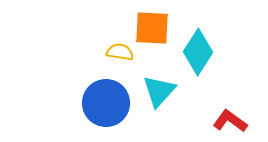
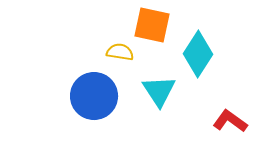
orange square: moved 3 px up; rotated 9 degrees clockwise
cyan diamond: moved 2 px down
cyan triangle: rotated 15 degrees counterclockwise
blue circle: moved 12 px left, 7 px up
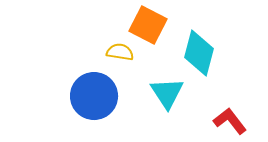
orange square: moved 4 px left; rotated 15 degrees clockwise
cyan diamond: moved 1 px right, 1 px up; rotated 18 degrees counterclockwise
cyan triangle: moved 8 px right, 2 px down
red L-shape: rotated 16 degrees clockwise
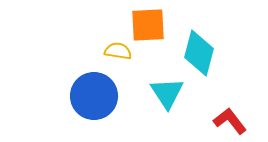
orange square: rotated 30 degrees counterclockwise
yellow semicircle: moved 2 px left, 1 px up
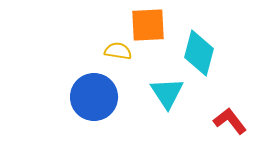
blue circle: moved 1 px down
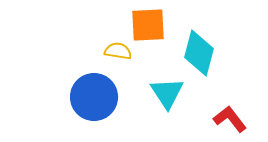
red L-shape: moved 2 px up
